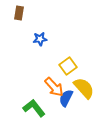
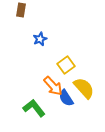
brown rectangle: moved 2 px right, 3 px up
blue star: rotated 16 degrees counterclockwise
yellow square: moved 2 px left, 1 px up
orange arrow: moved 1 px left, 1 px up
blue semicircle: rotated 60 degrees counterclockwise
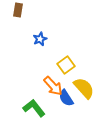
brown rectangle: moved 3 px left
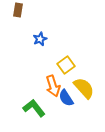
orange arrow: rotated 25 degrees clockwise
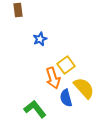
brown rectangle: rotated 16 degrees counterclockwise
orange arrow: moved 8 px up
blue semicircle: rotated 18 degrees clockwise
green L-shape: moved 1 px right, 1 px down
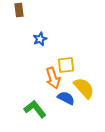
brown rectangle: moved 1 px right
yellow square: rotated 30 degrees clockwise
blue semicircle: rotated 132 degrees clockwise
